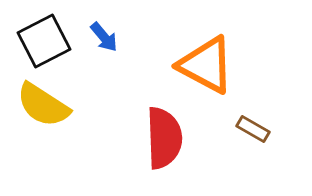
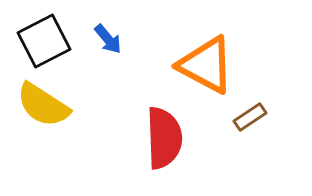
blue arrow: moved 4 px right, 2 px down
brown rectangle: moved 3 px left, 12 px up; rotated 64 degrees counterclockwise
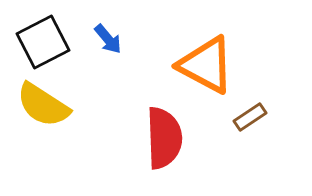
black square: moved 1 px left, 1 px down
